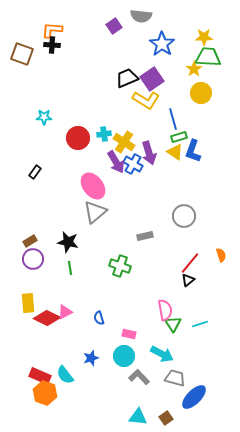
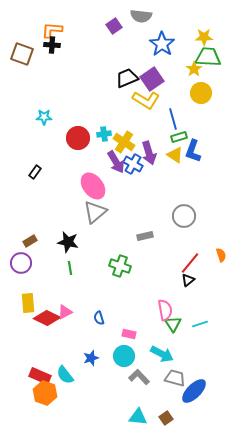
yellow triangle at (175, 152): moved 3 px down
purple circle at (33, 259): moved 12 px left, 4 px down
blue ellipse at (194, 397): moved 6 px up
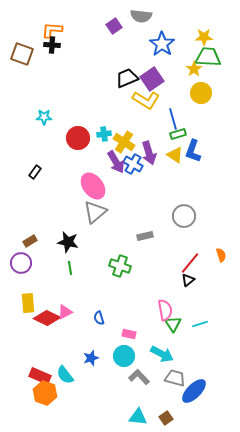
green rectangle at (179, 137): moved 1 px left, 3 px up
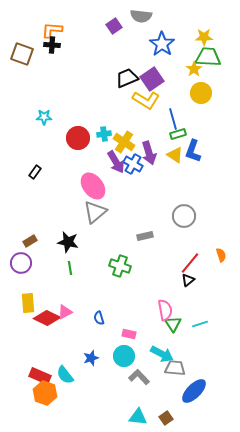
gray trapezoid at (175, 378): moved 10 px up; rotated 10 degrees counterclockwise
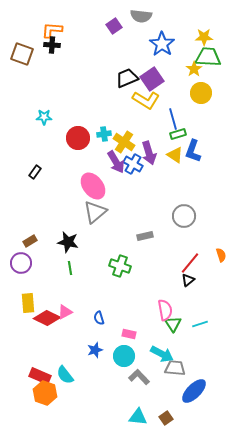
blue star at (91, 358): moved 4 px right, 8 px up
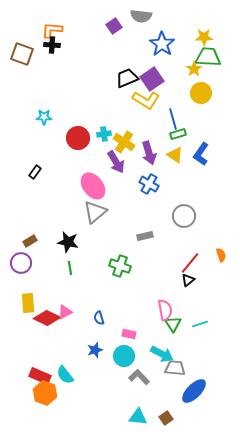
blue L-shape at (193, 151): moved 8 px right, 3 px down; rotated 15 degrees clockwise
blue cross at (133, 164): moved 16 px right, 20 px down
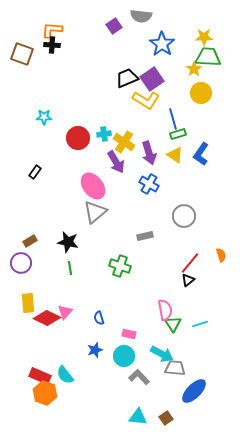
pink triangle at (65, 312): rotated 21 degrees counterclockwise
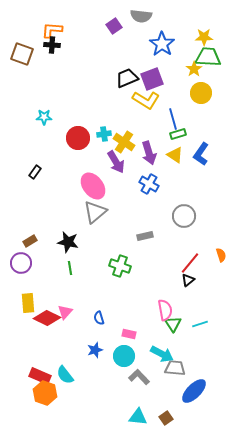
purple square at (152, 79): rotated 15 degrees clockwise
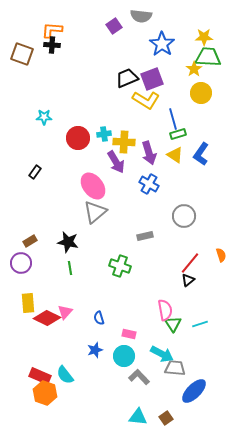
yellow cross at (124, 142): rotated 30 degrees counterclockwise
